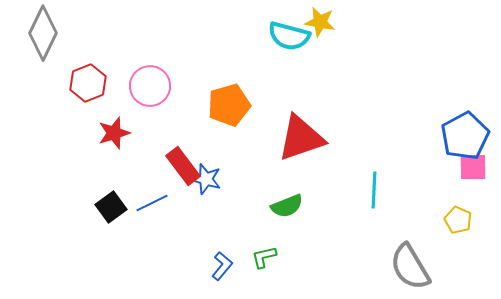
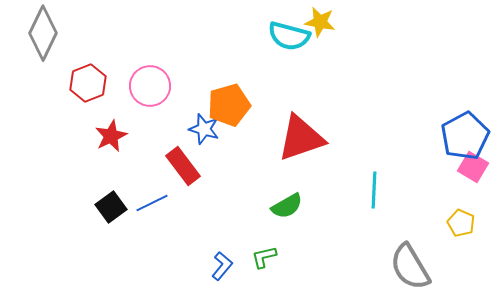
red star: moved 3 px left, 3 px down; rotated 8 degrees counterclockwise
pink square: rotated 32 degrees clockwise
blue star: moved 2 px left, 50 px up
green semicircle: rotated 8 degrees counterclockwise
yellow pentagon: moved 3 px right, 3 px down
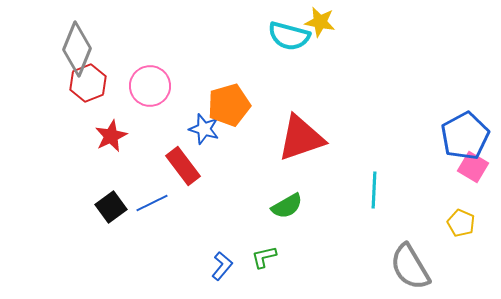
gray diamond: moved 34 px right, 16 px down; rotated 4 degrees counterclockwise
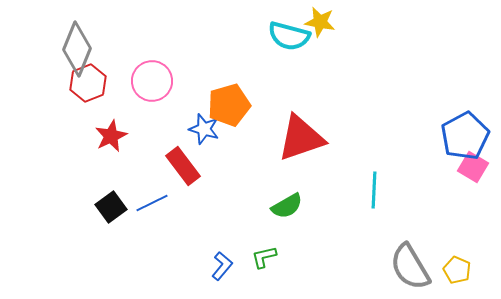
pink circle: moved 2 px right, 5 px up
yellow pentagon: moved 4 px left, 47 px down
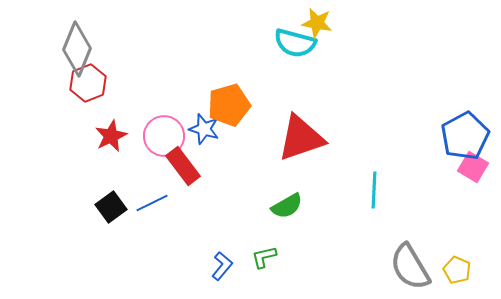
yellow star: moved 3 px left, 1 px down
cyan semicircle: moved 6 px right, 7 px down
pink circle: moved 12 px right, 55 px down
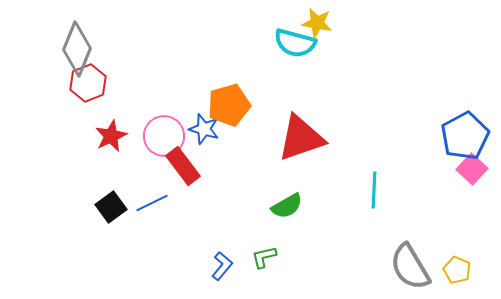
pink square: moved 1 px left, 2 px down; rotated 12 degrees clockwise
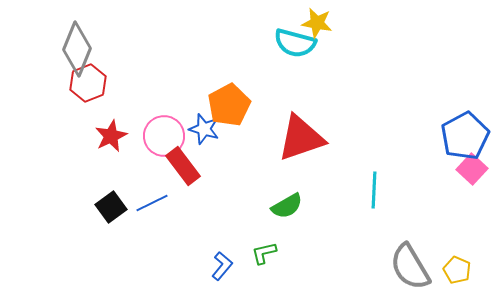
orange pentagon: rotated 12 degrees counterclockwise
green L-shape: moved 4 px up
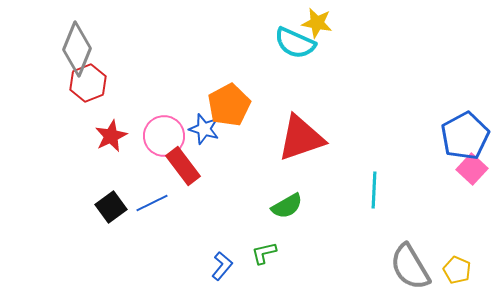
cyan semicircle: rotated 9 degrees clockwise
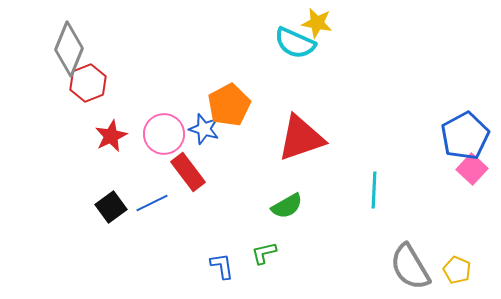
gray diamond: moved 8 px left
pink circle: moved 2 px up
red rectangle: moved 5 px right, 6 px down
blue L-shape: rotated 48 degrees counterclockwise
